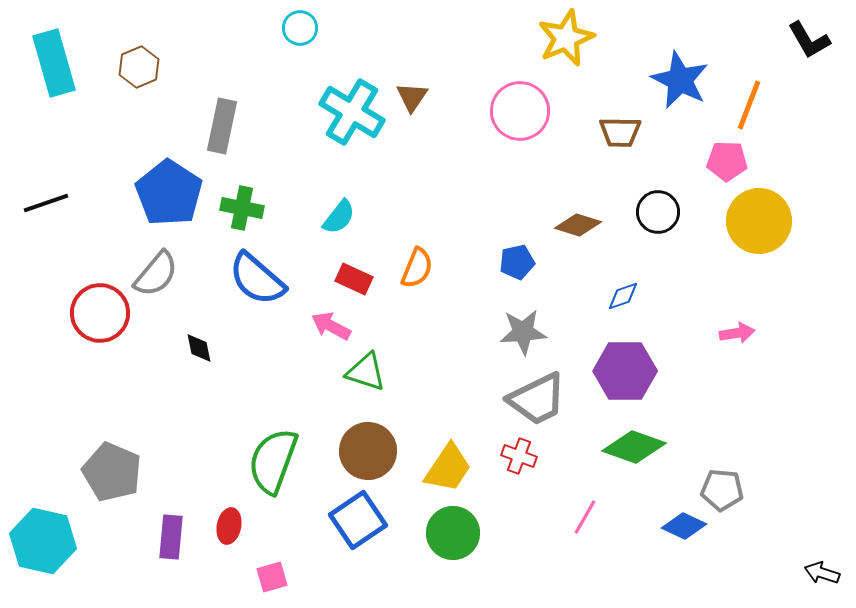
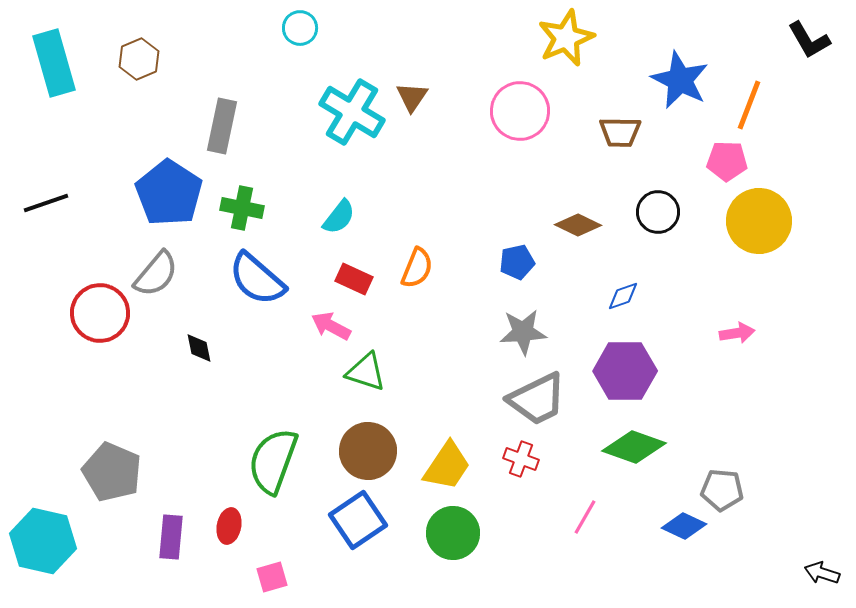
brown hexagon at (139, 67): moved 8 px up
brown diamond at (578, 225): rotated 9 degrees clockwise
red cross at (519, 456): moved 2 px right, 3 px down
yellow trapezoid at (448, 468): moved 1 px left, 2 px up
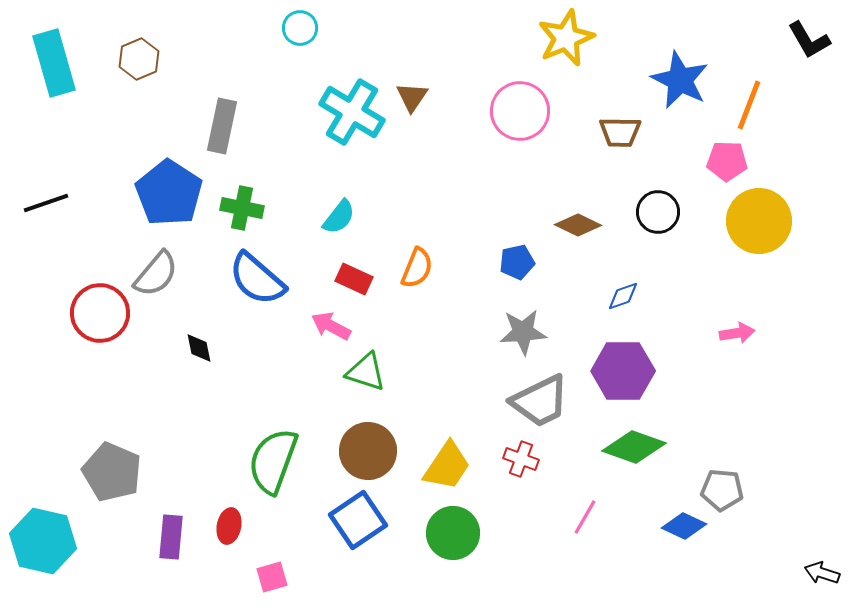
purple hexagon at (625, 371): moved 2 px left
gray trapezoid at (537, 399): moved 3 px right, 2 px down
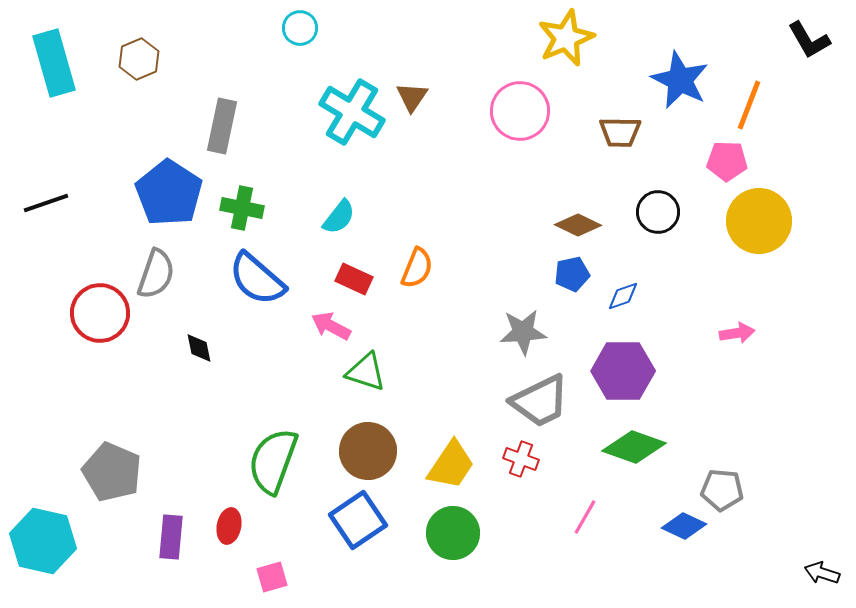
blue pentagon at (517, 262): moved 55 px right, 12 px down
gray semicircle at (156, 274): rotated 21 degrees counterclockwise
yellow trapezoid at (447, 466): moved 4 px right, 1 px up
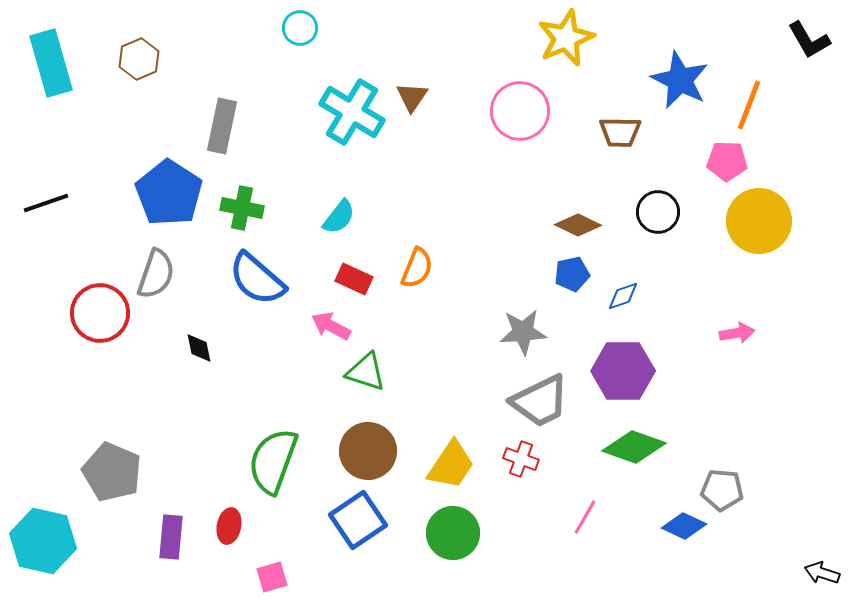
cyan rectangle at (54, 63): moved 3 px left
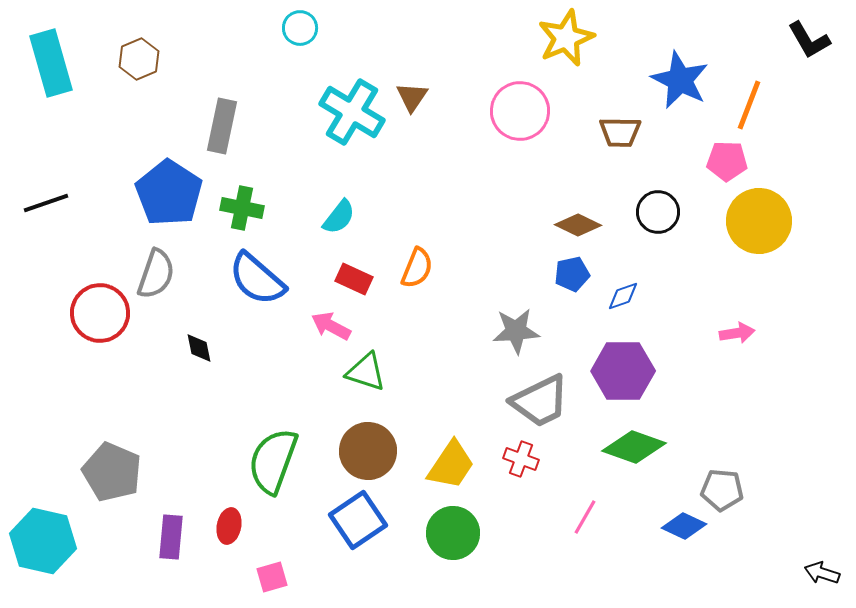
gray star at (523, 332): moved 7 px left, 1 px up
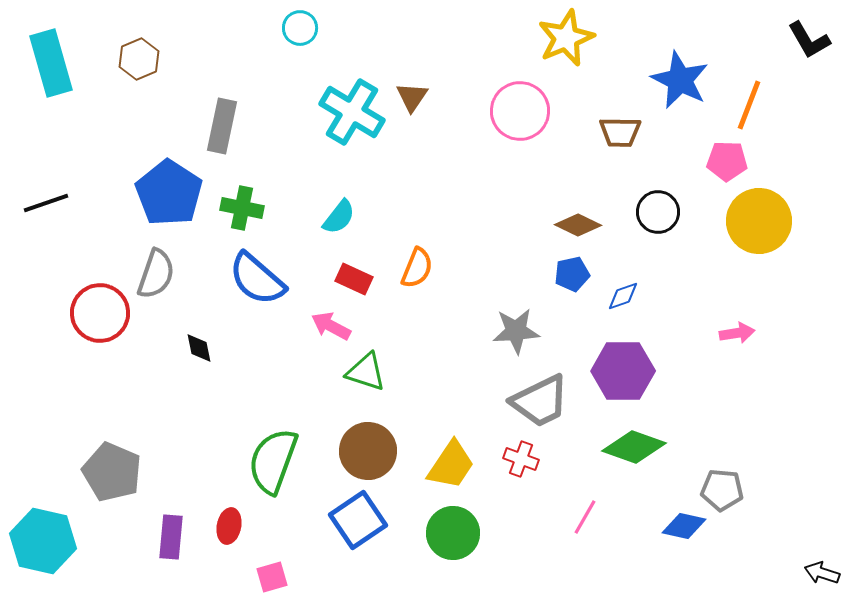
blue diamond at (684, 526): rotated 12 degrees counterclockwise
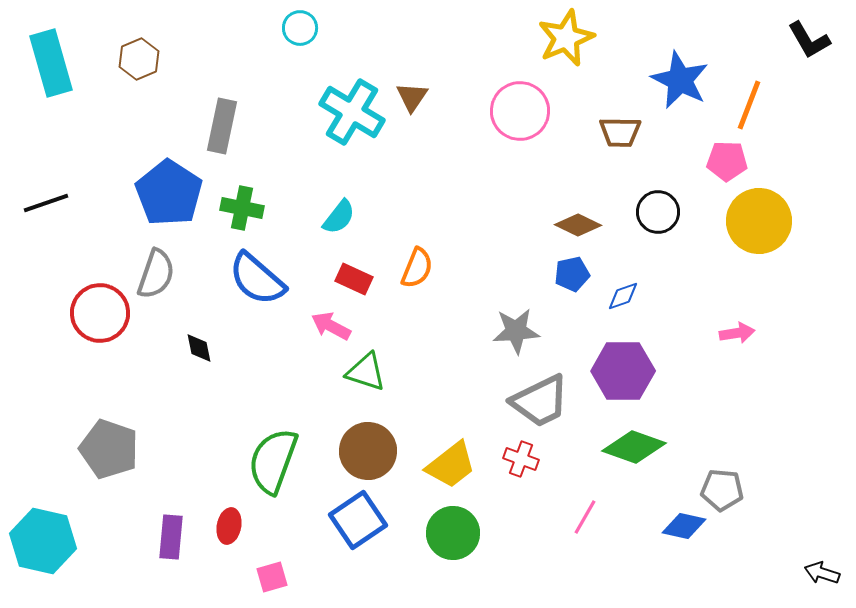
yellow trapezoid at (451, 465): rotated 18 degrees clockwise
gray pentagon at (112, 472): moved 3 px left, 23 px up; rotated 4 degrees counterclockwise
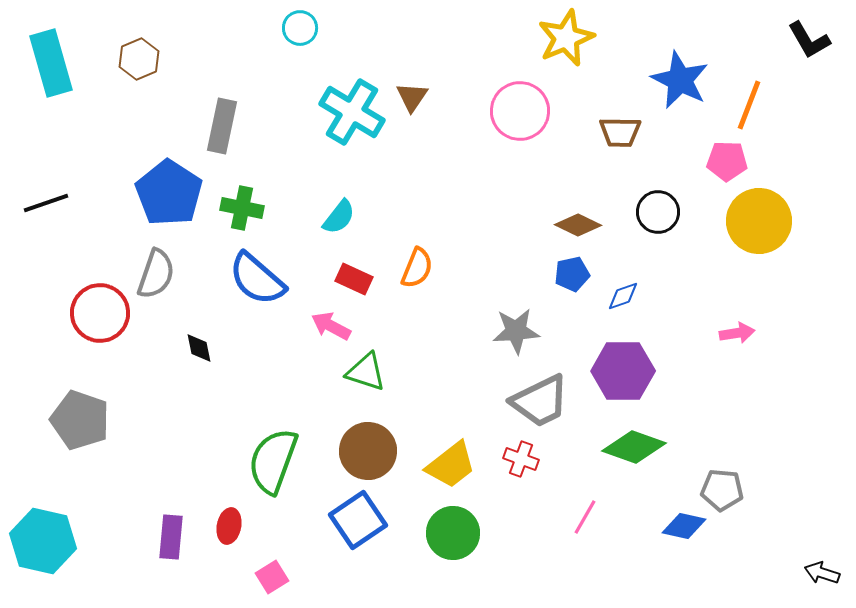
gray pentagon at (109, 449): moved 29 px left, 29 px up
pink square at (272, 577): rotated 16 degrees counterclockwise
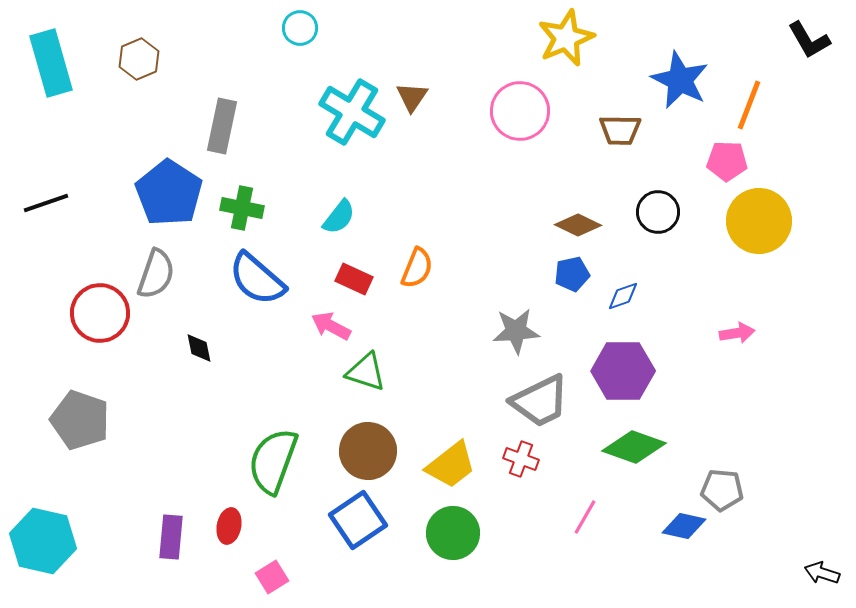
brown trapezoid at (620, 132): moved 2 px up
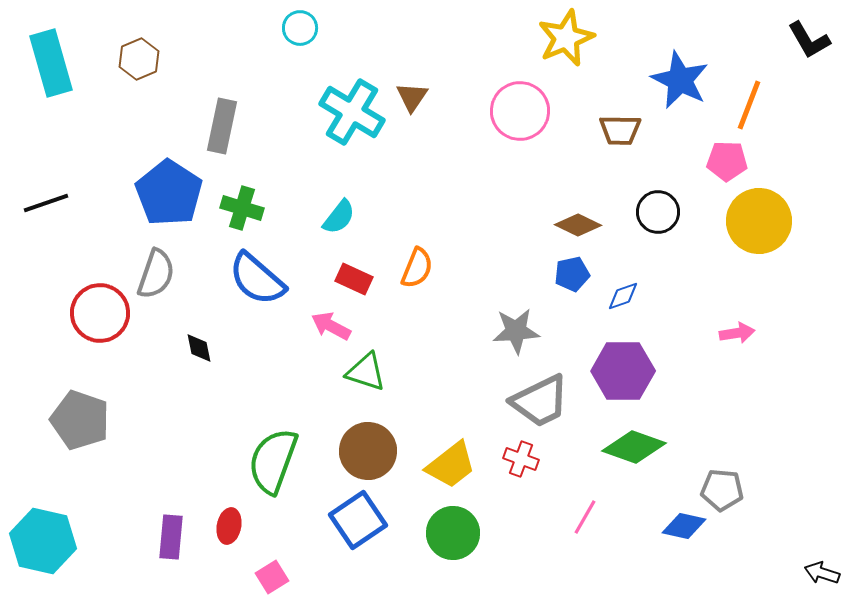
green cross at (242, 208): rotated 6 degrees clockwise
